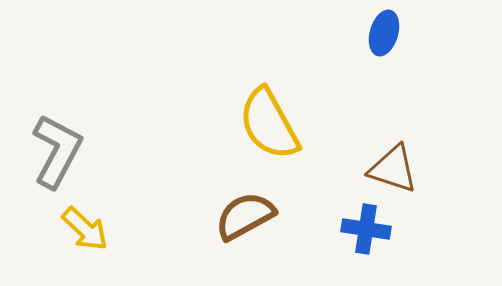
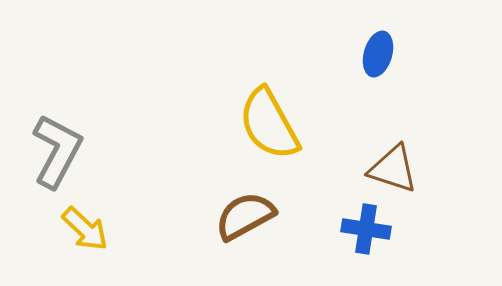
blue ellipse: moved 6 px left, 21 px down
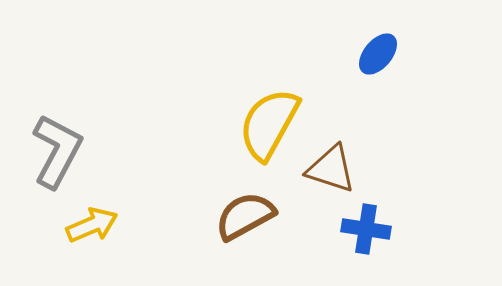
blue ellipse: rotated 24 degrees clockwise
yellow semicircle: rotated 58 degrees clockwise
brown triangle: moved 62 px left
yellow arrow: moved 7 px right, 4 px up; rotated 66 degrees counterclockwise
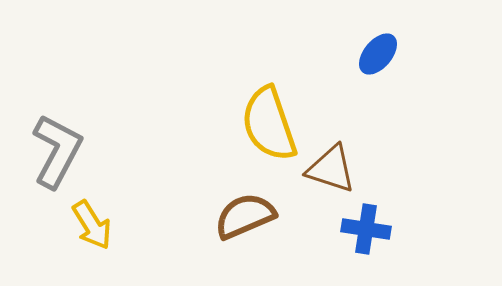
yellow semicircle: rotated 48 degrees counterclockwise
brown semicircle: rotated 6 degrees clockwise
yellow arrow: rotated 81 degrees clockwise
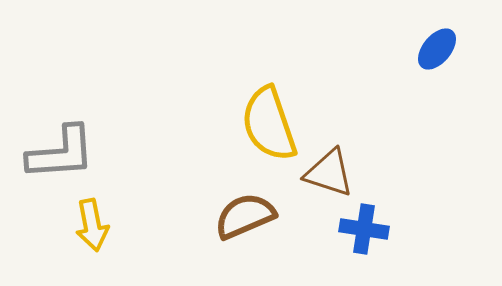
blue ellipse: moved 59 px right, 5 px up
gray L-shape: moved 4 px right, 2 px down; rotated 58 degrees clockwise
brown triangle: moved 2 px left, 4 px down
yellow arrow: rotated 21 degrees clockwise
blue cross: moved 2 px left
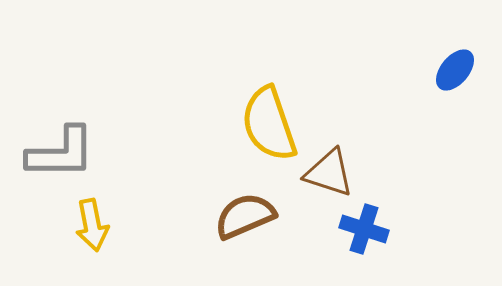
blue ellipse: moved 18 px right, 21 px down
gray L-shape: rotated 4 degrees clockwise
blue cross: rotated 9 degrees clockwise
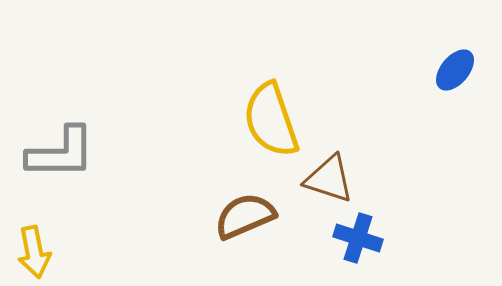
yellow semicircle: moved 2 px right, 4 px up
brown triangle: moved 6 px down
yellow arrow: moved 58 px left, 27 px down
blue cross: moved 6 px left, 9 px down
